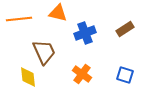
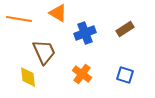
orange triangle: rotated 18 degrees clockwise
orange line: rotated 15 degrees clockwise
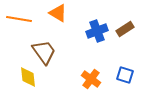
blue cross: moved 12 px right, 2 px up
brown trapezoid: rotated 12 degrees counterclockwise
orange cross: moved 9 px right, 5 px down
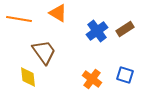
blue cross: rotated 15 degrees counterclockwise
orange cross: moved 1 px right
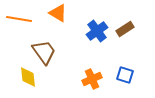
orange cross: rotated 30 degrees clockwise
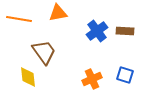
orange triangle: rotated 42 degrees counterclockwise
brown rectangle: moved 2 px down; rotated 36 degrees clockwise
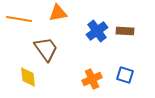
brown trapezoid: moved 2 px right, 3 px up
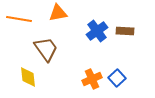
blue square: moved 8 px left, 3 px down; rotated 30 degrees clockwise
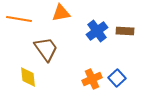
orange triangle: moved 3 px right
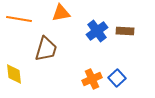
brown trapezoid: rotated 52 degrees clockwise
yellow diamond: moved 14 px left, 3 px up
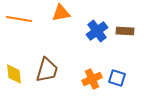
brown trapezoid: moved 1 px right, 21 px down
blue square: rotated 30 degrees counterclockwise
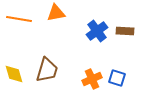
orange triangle: moved 5 px left
yellow diamond: rotated 10 degrees counterclockwise
